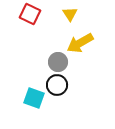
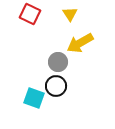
black circle: moved 1 px left, 1 px down
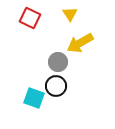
red square: moved 4 px down
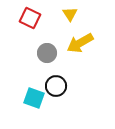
gray circle: moved 11 px left, 9 px up
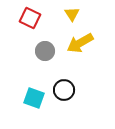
yellow triangle: moved 2 px right
gray circle: moved 2 px left, 2 px up
black circle: moved 8 px right, 4 px down
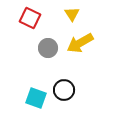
gray circle: moved 3 px right, 3 px up
cyan square: moved 2 px right
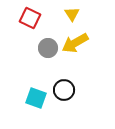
yellow arrow: moved 5 px left
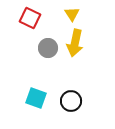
yellow arrow: rotated 48 degrees counterclockwise
black circle: moved 7 px right, 11 px down
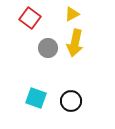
yellow triangle: rotated 35 degrees clockwise
red square: rotated 10 degrees clockwise
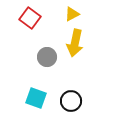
gray circle: moved 1 px left, 9 px down
